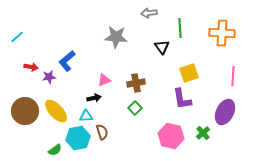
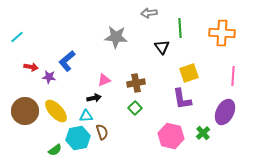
purple star: rotated 16 degrees clockwise
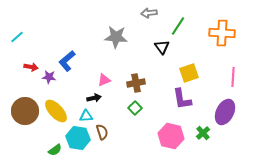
green line: moved 2 px left, 2 px up; rotated 36 degrees clockwise
pink line: moved 1 px down
cyan hexagon: rotated 20 degrees clockwise
